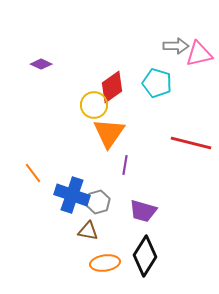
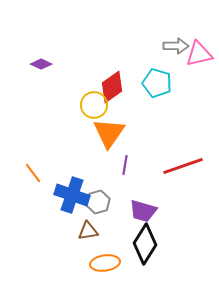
red line: moved 8 px left, 23 px down; rotated 33 degrees counterclockwise
brown triangle: rotated 20 degrees counterclockwise
black diamond: moved 12 px up
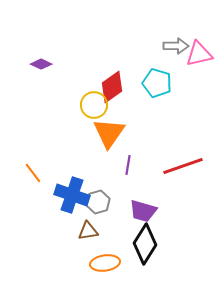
purple line: moved 3 px right
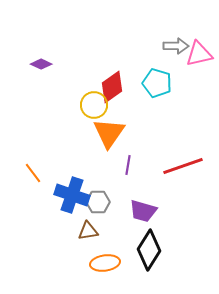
gray hexagon: rotated 15 degrees clockwise
black diamond: moved 4 px right, 6 px down
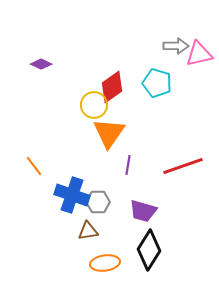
orange line: moved 1 px right, 7 px up
